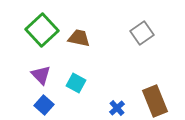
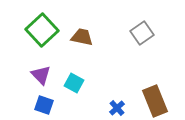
brown trapezoid: moved 3 px right, 1 px up
cyan square: moved 2 px left
blue square: rotated 24 degrees counterclockwise
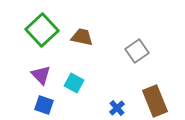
gray square: moved 5 px left, 18 px down
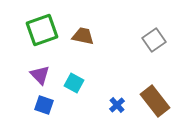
green square: rotated 24 degrees clockwise
brown trapezoid: moved 1 px right, 1 px up
gray square: moved 17 px right, 11 px up
purple triangle: moved 1 px left
brown rectangle: rotated 16 degrees counterclockwise
blue cross: moved 3 px up
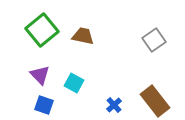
green square: rotated 20 degrees counterclockwise
blue cross: moved 3 px left
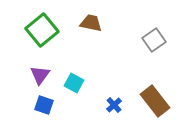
brown trapezoid: moved 8 px right, 13 px up
purple triangle: rotated 20 degrees clockwise
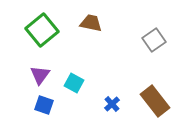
blue cross: moved 2 px left, 1 px up
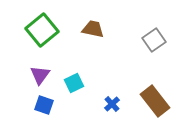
brown trapezoid: moved 2 px right, 6 px down
cyan square: rotated 36 degrees clockwise
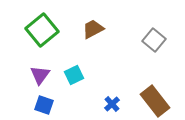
brown trapezoid: rotated 40 degrees counterclockwise
gray square: rotated 15 degrees counterclockwise
cyan square: moved 8 px up
